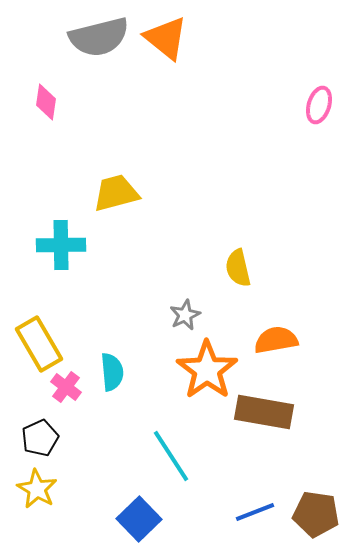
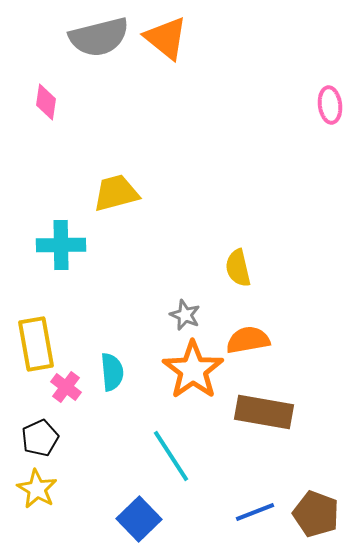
pink ellipse: moved 11 px right; rotated 24 degrees counterclockwise
gray star: rotated 24 degrees counterclockwise
orange semicircle: moved 28 px left
yellow rectangle: moved 3 px left; rotated 20 degrees clockwise
orange star: moved 14 px left
brown pentagon: rotated 12 degrees clockwise
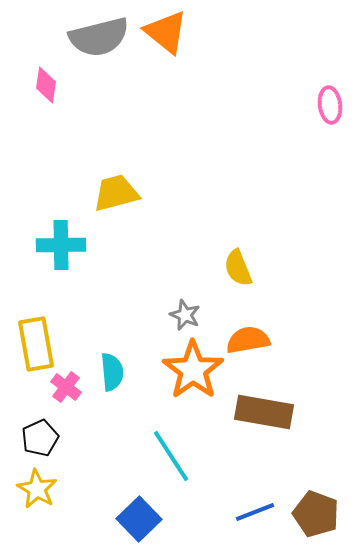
orange triangle: moved 6 px up
pink diamond: moved 17 px up
yellow semicircle: rotated 9 degrees counterclockwise
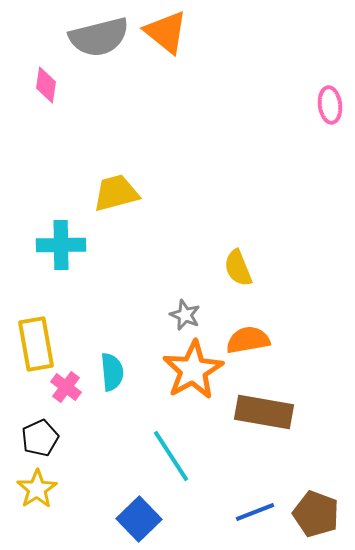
orange star: rotated 6 degrees clockwise
yellow star: rotated 9 degrees clockwise
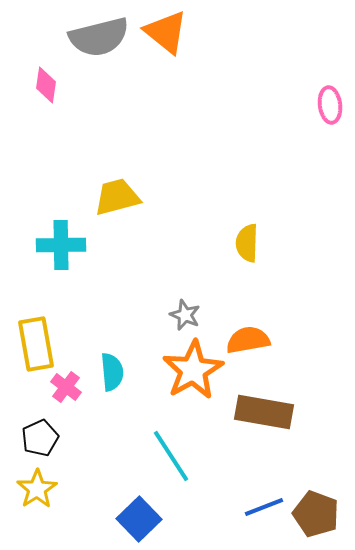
yellow trapezoid: moved 1 px right, 4 px down
yellow semicircle: moved 9 px right, 25 px up; rotated 24 degrees clockwise
blue line: moved 9 px right, 5 px up
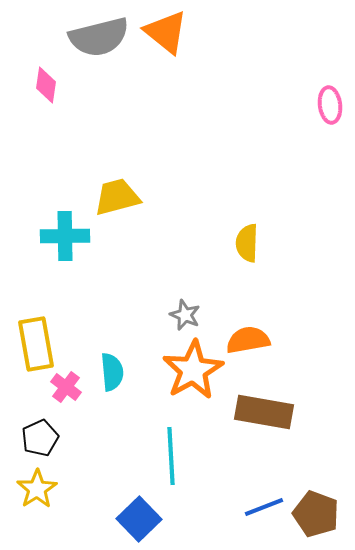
cyan cross: moved 4 px right, 9 px up
cyan line: rotated 30 degrees clockwise
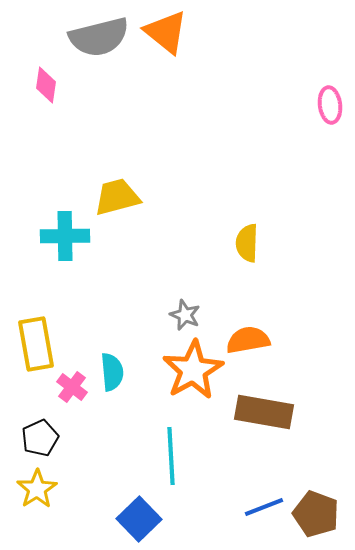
pink cross: moved 6 px right
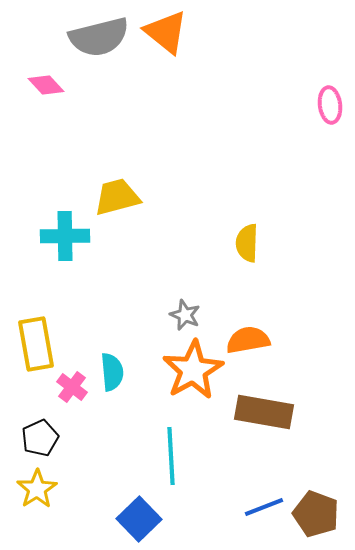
pink diamond: rotated 51 degrees counterclockwise
